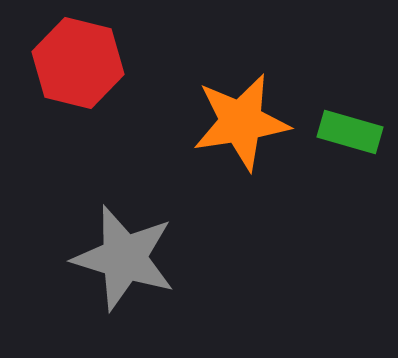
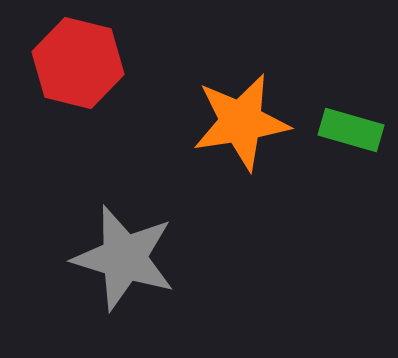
green rectangle: moved 1 px right, 2 px up
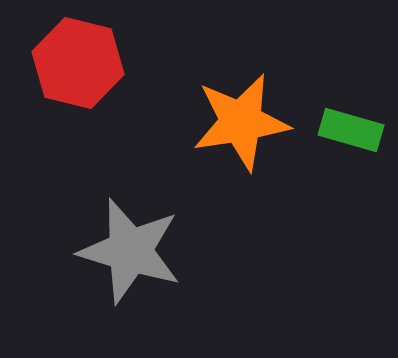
gray star: moved 6 px right, 7 px up
